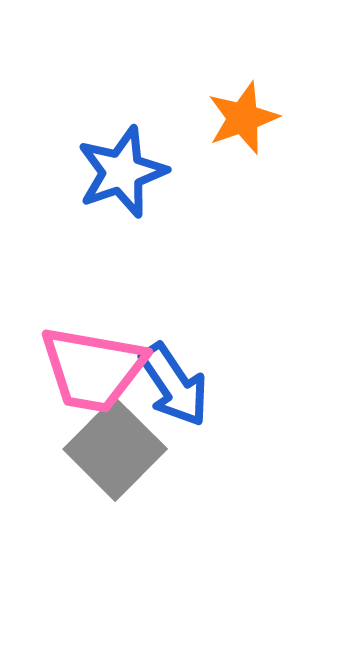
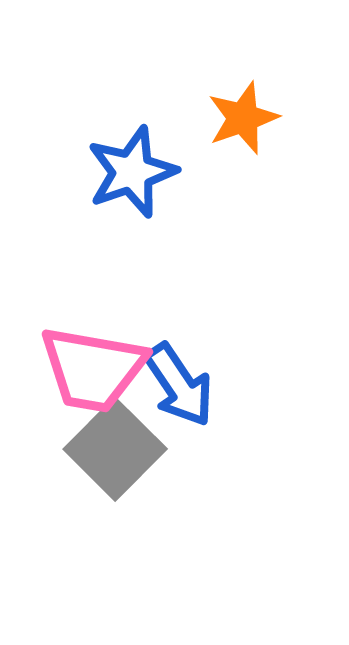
blue star: moved 10 px right
blue arrow: moved 5 px right
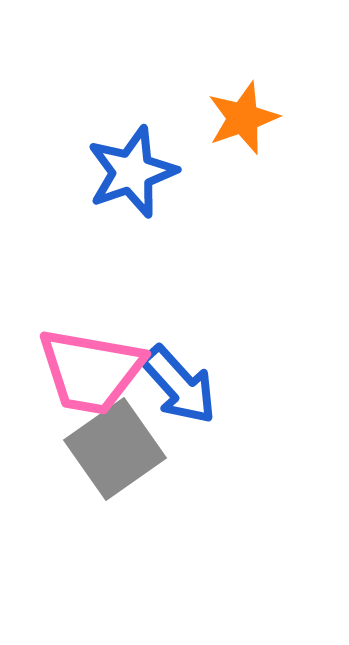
pink trapezoid: moved 2 px left, 2 px down
blue arrow: rotated 8 degrees counterclockwise
gray square: rotated 10 degrees clockwise
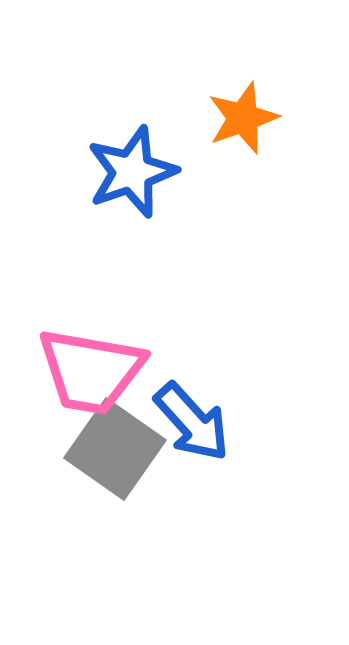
blue arrow: moved 13 px right, 37 px down
gray square: rotated 20 degrees counterclockwise
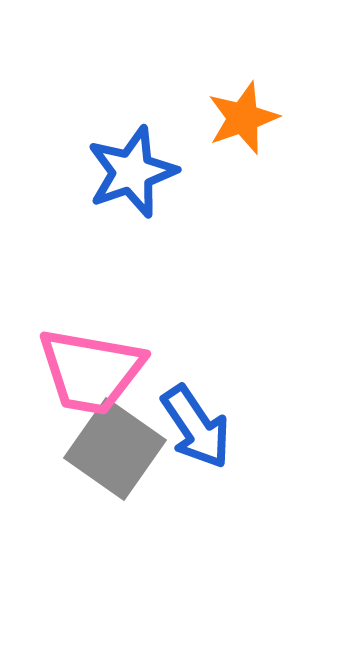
blue arrow: moved 4 px right, 5 px down; rotated 8 degrees clockwise
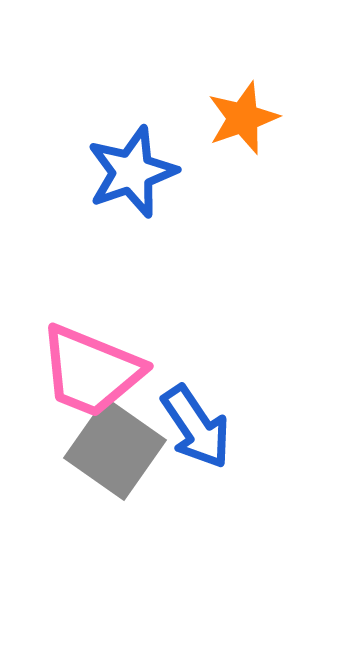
pink trapezoid: rotated 12 degrees clockwise
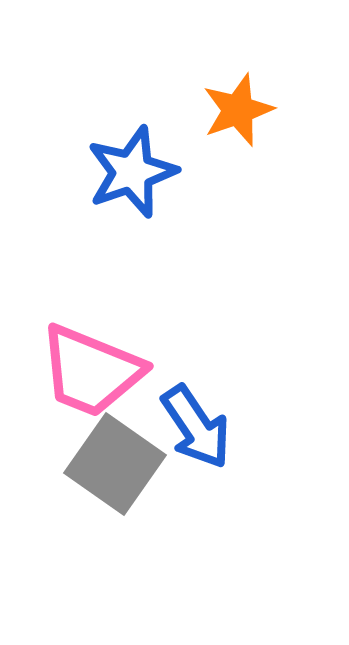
orange star: moved 5 px left, 8 px up
gray square: moved 15 px down
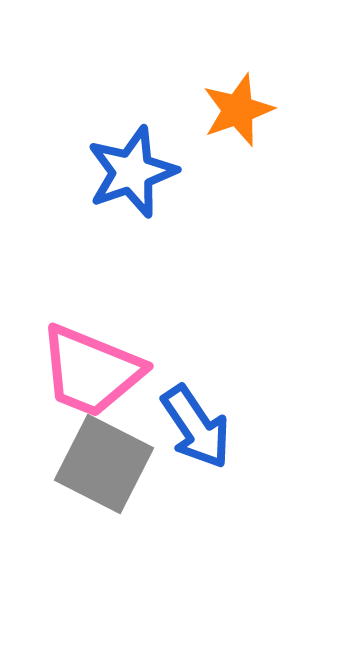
gray square: moved 11 px left; rotated 8 degrees counterclockwise
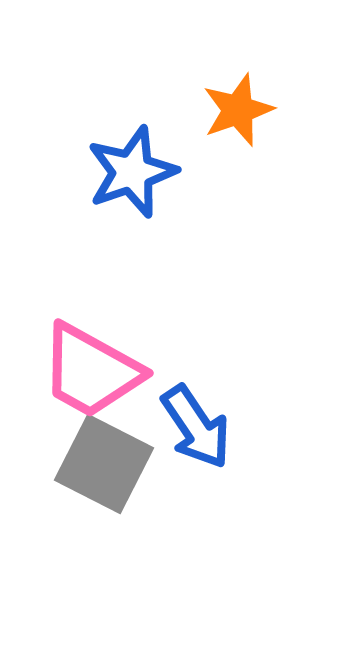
pink trapezoid: rotated 7 degrees clockwise
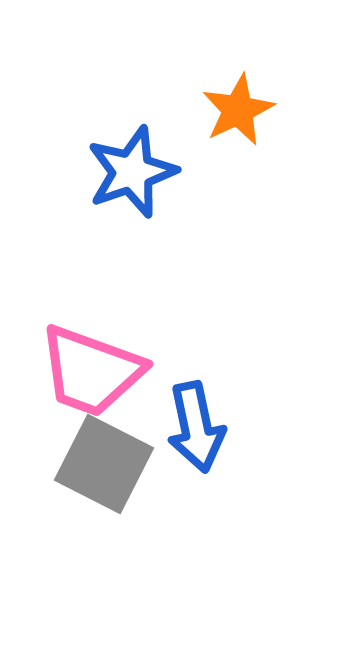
orange star: rotated 6 degrees counterclockwise
pink trapezoid: rotated 9 degrees counterclockwise
blue arrow: rotated 22 degrees clockwise
